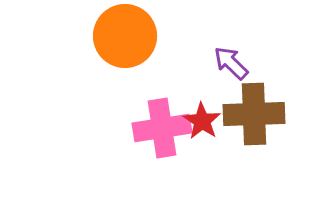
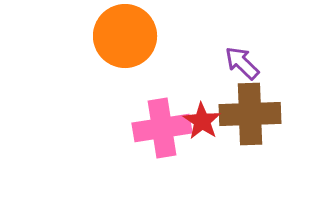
purple arrow: moved 11 px right
brown cross: moved 4 px left
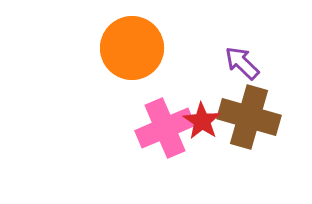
orange circle: moved 7 px right, 12 px down
brown cross: moved 1 px left, 3 px down; rotated 18 degrees clockwise
pink cross: moved 3 px right; rotated 14 degrees counterclockwise
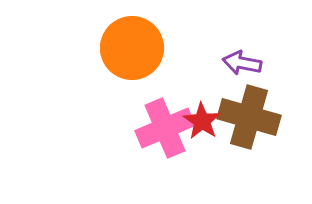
purple arrow: rotated 33 degrees counterclockwise
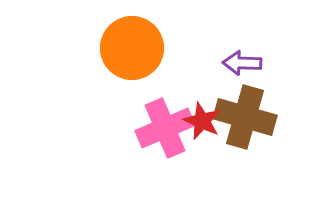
purple arrow: rotated 9 degrees counterclockwise
brown cross: moved 4 px left
red star: rotated 9 degrees counterclockwise
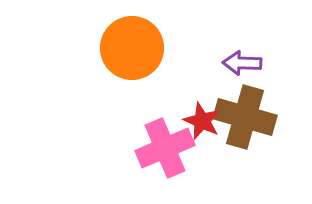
pink cross: moved 20 px down
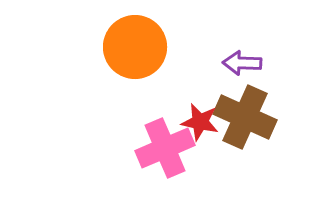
orange circle: moved 3 px right, 1 px up
brown cross: rotated 8 degrees clockwise
red star: moved 2 px left, 1 px down; rotated 12 degrees counterclockwise
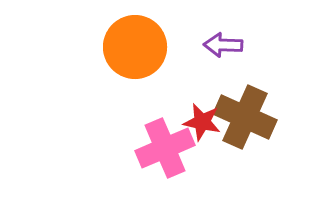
purple arrow: moved 19 px left, 18 px up
red star: moved 2 px right
